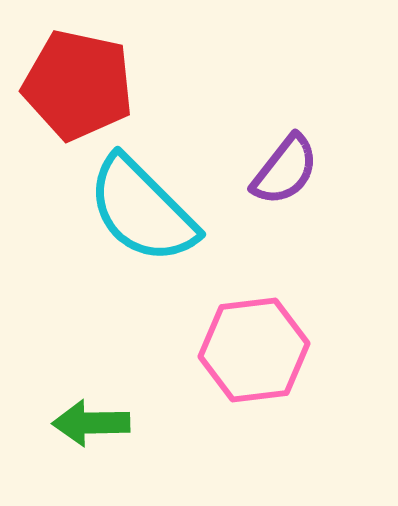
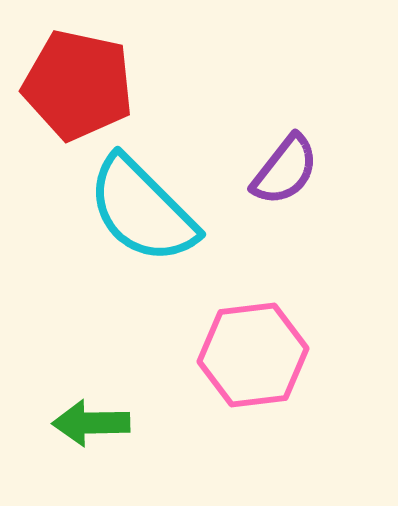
pink hexagon: moved 1 px left, 5 px down
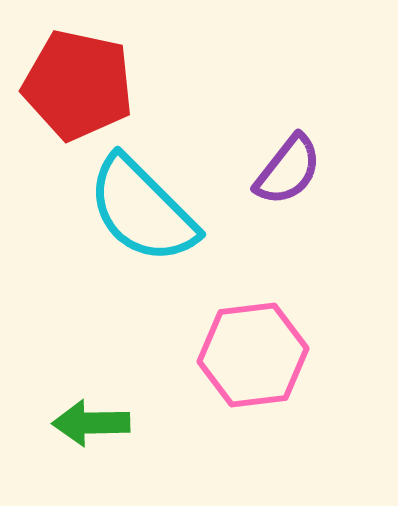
purple semicircle: moved 3 px right
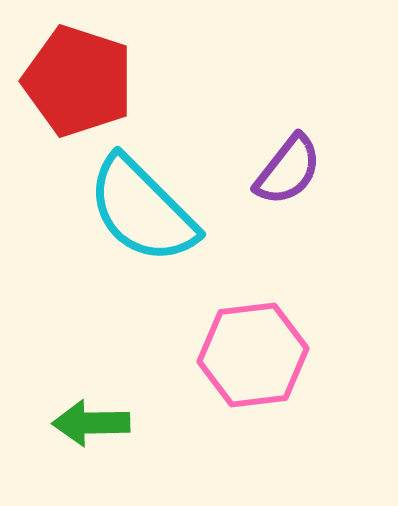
red pentagon: moved 4 px up; rotated 6 degrees clockwise
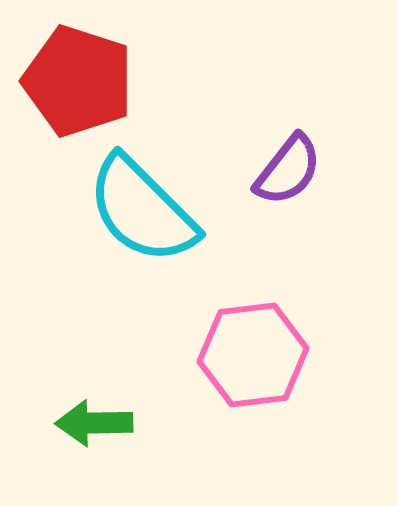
green arrow: moved 3 px right
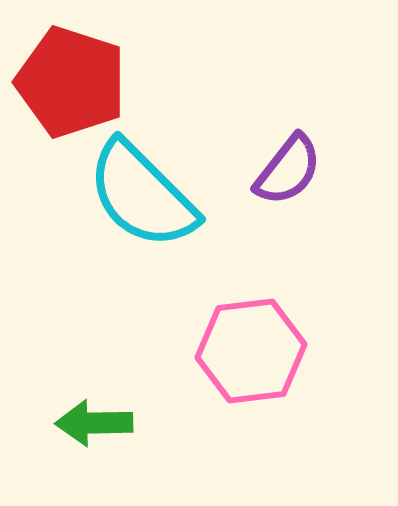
red pentagon: moved 7 px left, 1 px down
cyan semicircle: moved 15 px up
pink hexagon: moved 2 px left, 4 px up
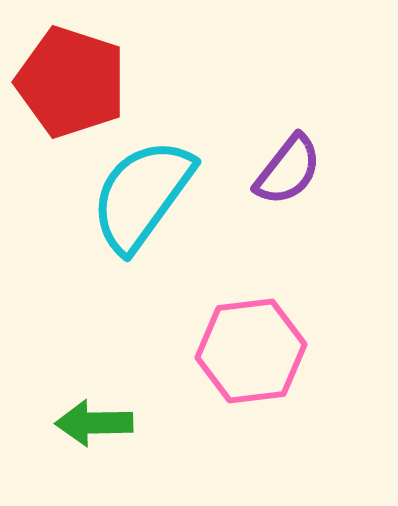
cyan semicircle: rotated 81 degrees clockwise
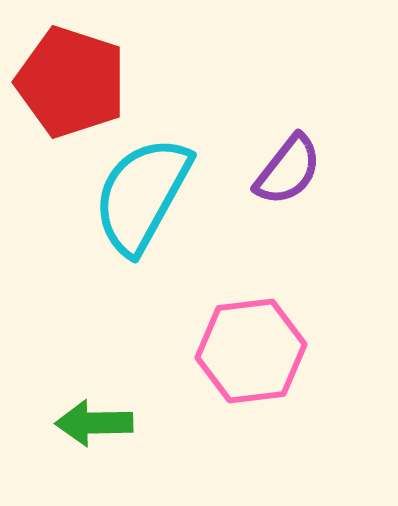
cyan semicircle: rotated 7 degrees counterclockwise
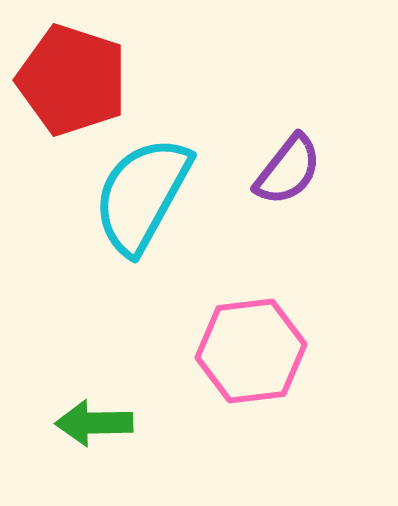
red pentagon: moved 1 px right, 2 px up
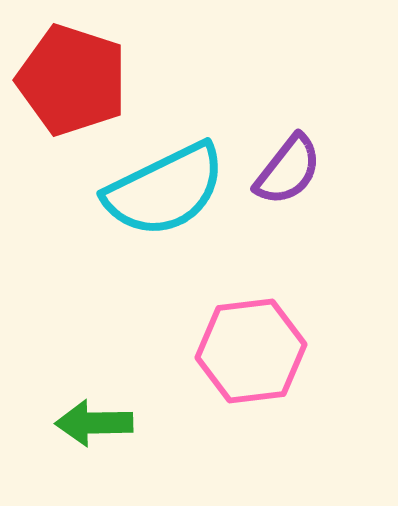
cyan semicircle: moved 23 px right, 5 px up; rotated 145 degrees counterclockwise
